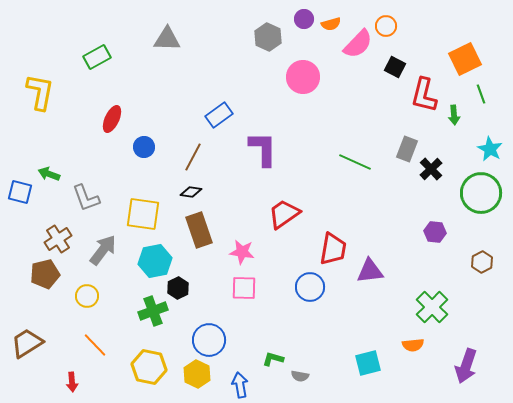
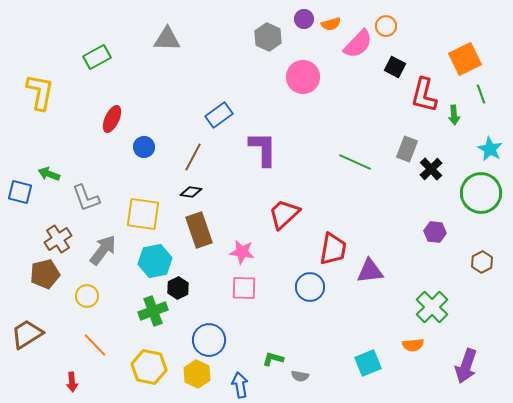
red trapezoid at (284, 214): rotated 8 degrees counterclockwise
brown trapezoid at (27, 343): moved 9 px up
cyan square at (368, 363): rotated 8 degrees counterclockwise
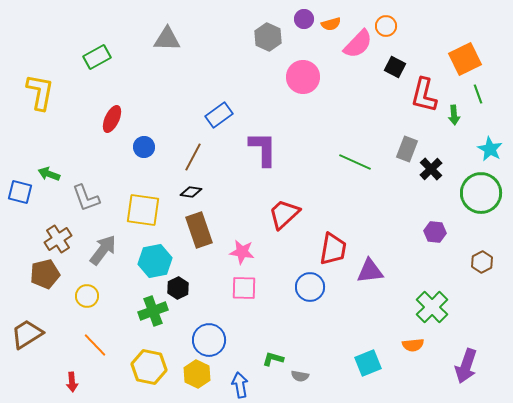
green line at (481, 94): moved 3 px left
yellow square at (143, 214): moved 4 px up
